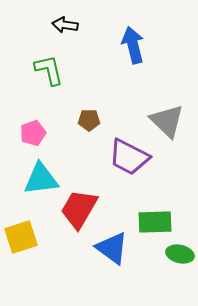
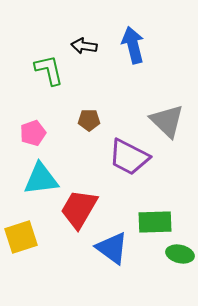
black arrow: moved 19 px right, 21 px down
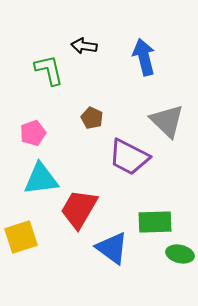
blue arrow: moved 11 px right, 12 px down
brown pentagon: moved 3 px right, 2 px up; rotated 25 degrees clockwise
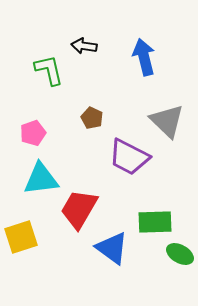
green ellipse: rotated 16 degrees clockwise
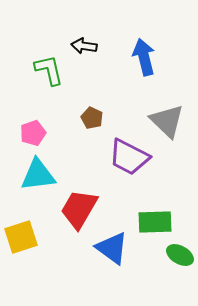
cyan triangle: moved 3 px left, 4 px up
green ellipse: moved 1 px down
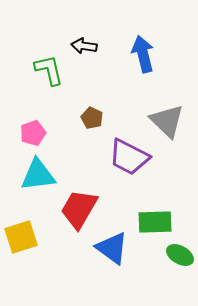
blue arrow: moved 1 px left, 3 px up
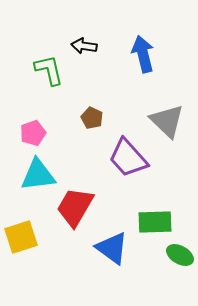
purple trapezoid: moved 1 px left, 1 px down; rotated 21 degrees clockwise
red trapezoid: moved 4 px left, 2 px up
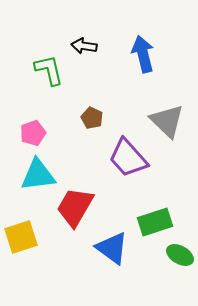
green rectangle: rotated 16 degrees counterclockwise
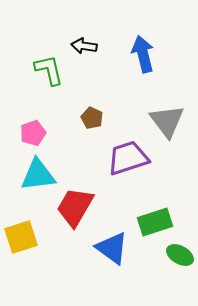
gray triangle: rotated 9 degrees clockwise
purple trapezoid: rotated 114 degrees clockwise
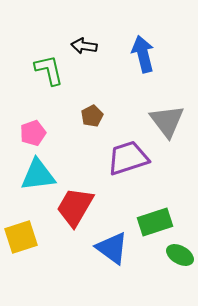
brown pentagon: moved 2 px up; rotated 20 degrees clockwise
